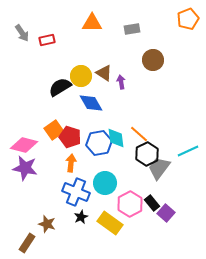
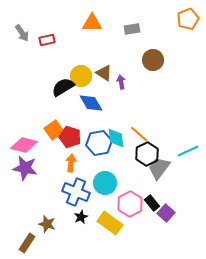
black semicircle: moved 3 px right
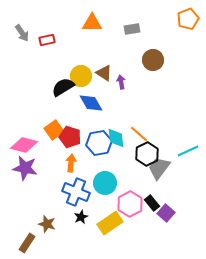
yellow rectangle: rotated 70 degrees counterclockwise
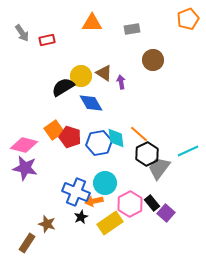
orange arrow: moved 23 px right, 38 px down; rotated 108 degrees counterclockwise
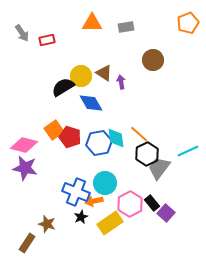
orange pentagon: moved 4 px down
gray rectangle: moved 6 px left, 2 px up
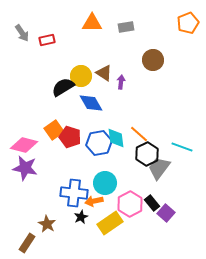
purple arrow: rotated 16 degrees clockwise
cyan line: moved 6 px left, 4 px up; rotated 45 degrees clockwise
blue cross: moved 2 px left, 1 px down; rotated 16 degrees counterclockwise
brown star: rotated 12 degrees clockwise
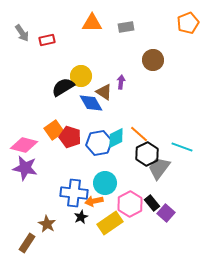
brown triangle: moved 19 px down
cyan diamond: rotated 70 degrees clockwise
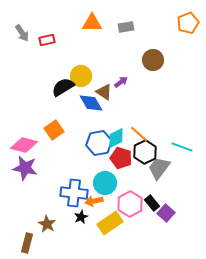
purple arrow: rotated 48 degrees clockwise
red pentagon: moved 51 px right, 21 px down
black hexagon: moved 2 px left, 2 px up
brown rectangle: rotated 18 degrees counterclockwise
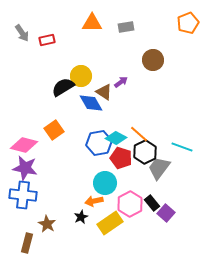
cyan diamond: rotated 55 degrees clockwise
blue cross: moved 51 px left, 2 px down
